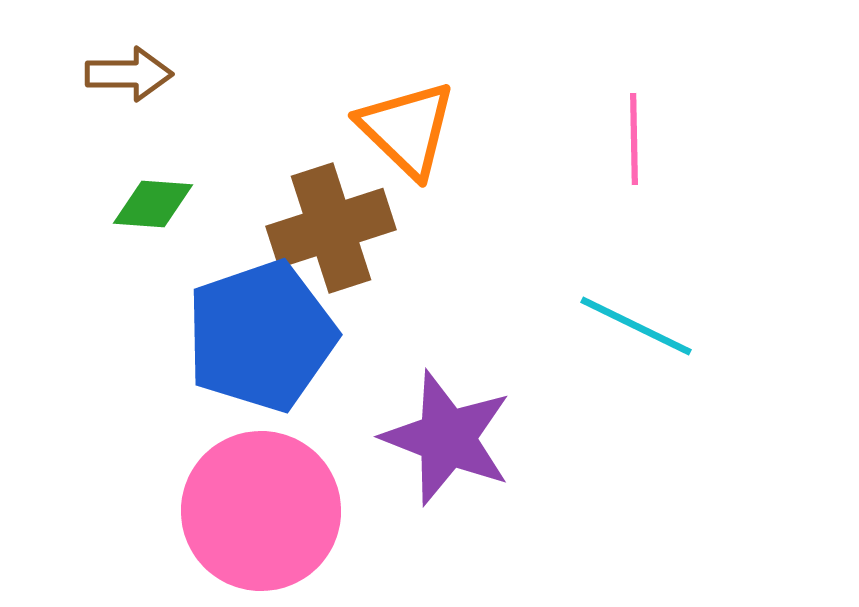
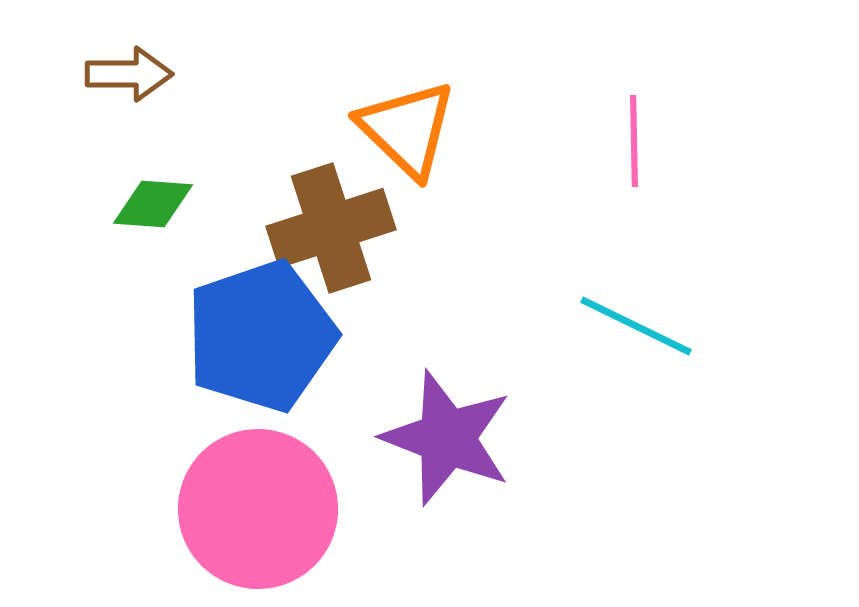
pink line: moved 2 px down
pink circle: moved 3 px left, 2 px up
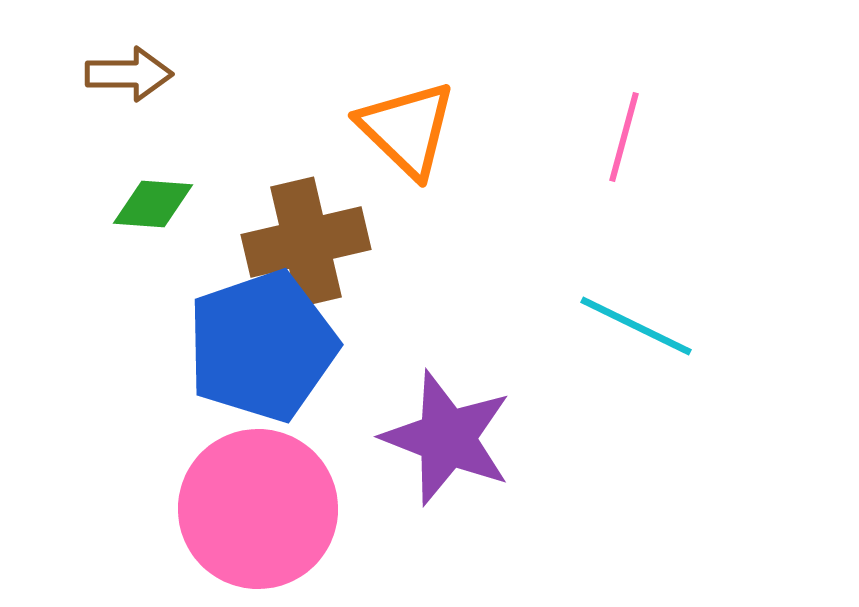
pink line: moved 10 px left, 4 px up; rotated 16 degrees clockwise
brown cross: moved 25 px left, 14 px down; rotated 5 degrees clockwise
blue pentagon: moved 1 px right, 10 px down
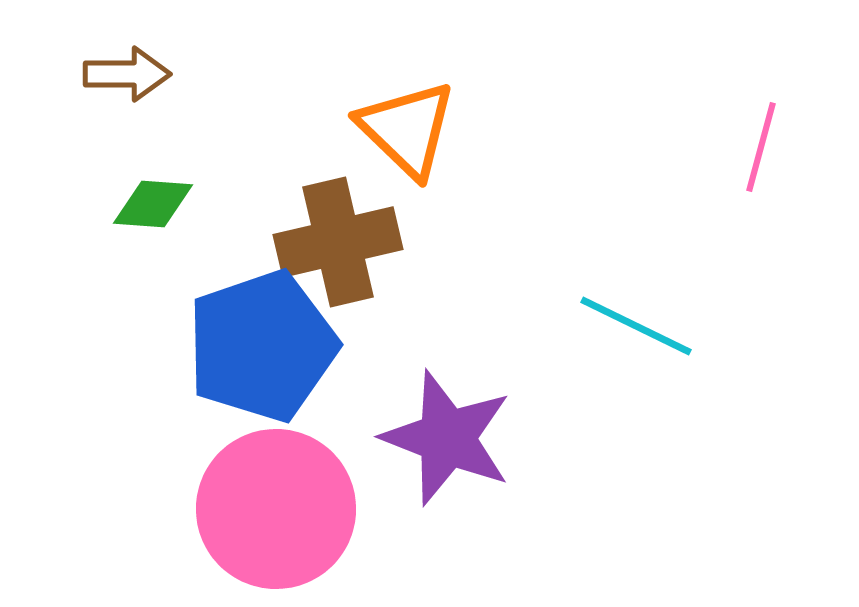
brown arrow: moved 2 px left
pink line: moved 137 px right, 10 px down
brown cross: moved 32 px right
pink circle: moved 18 px right
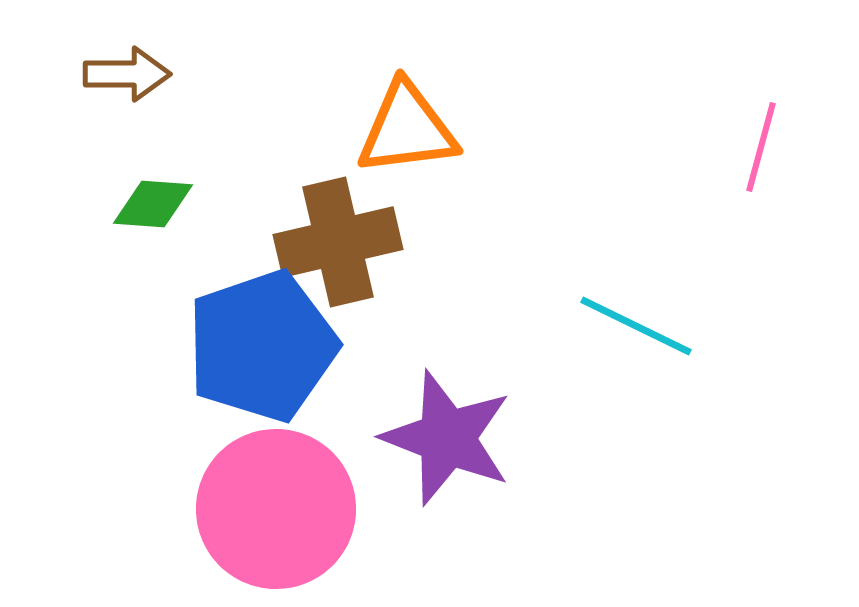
orange triangle: rotated 51 degrees counterclockwise
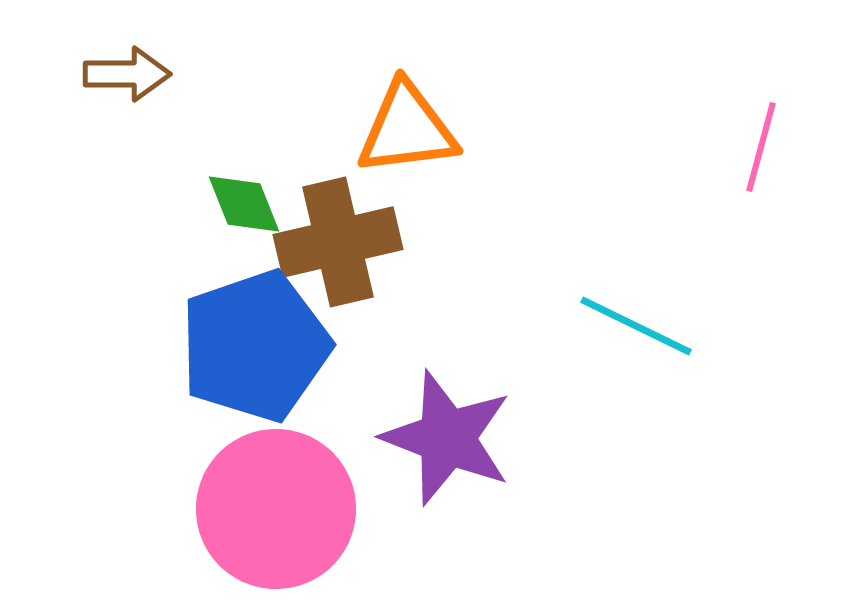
green diamond: moved 91 px right; rotated 64 degrees clockwise
blue pentagon: moved 7 px left
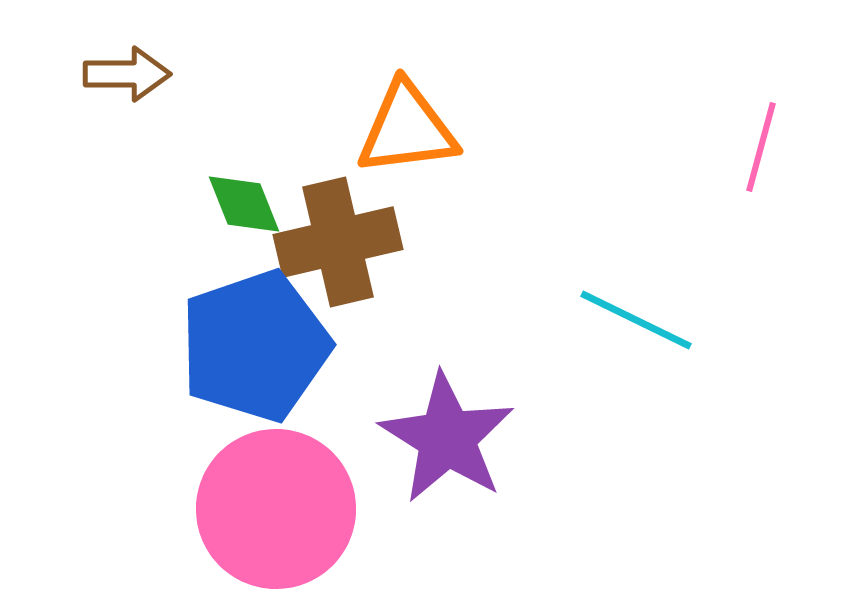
cyan line: moved 6 px up
purple star: rotated 11 degrees clockwise
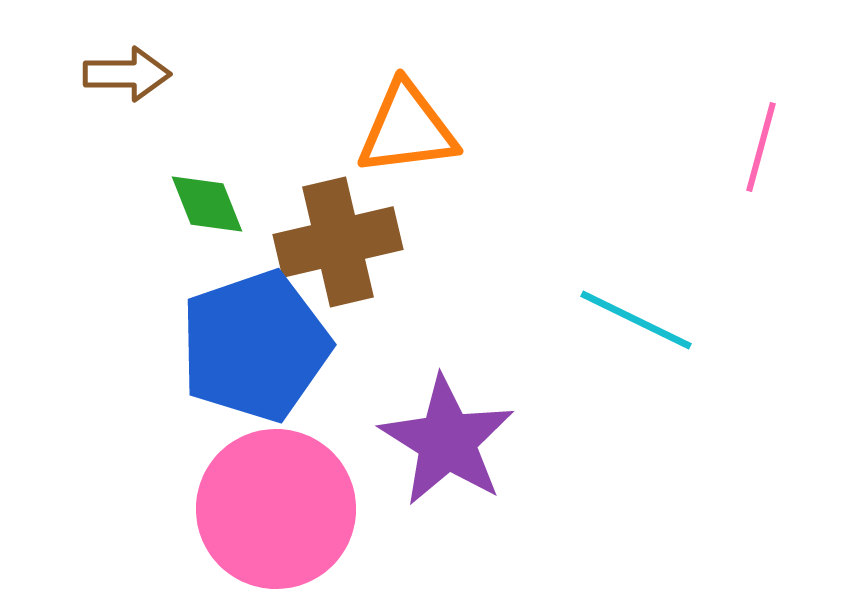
green diamond: moved 37 px left
purple star: moved 3 px down
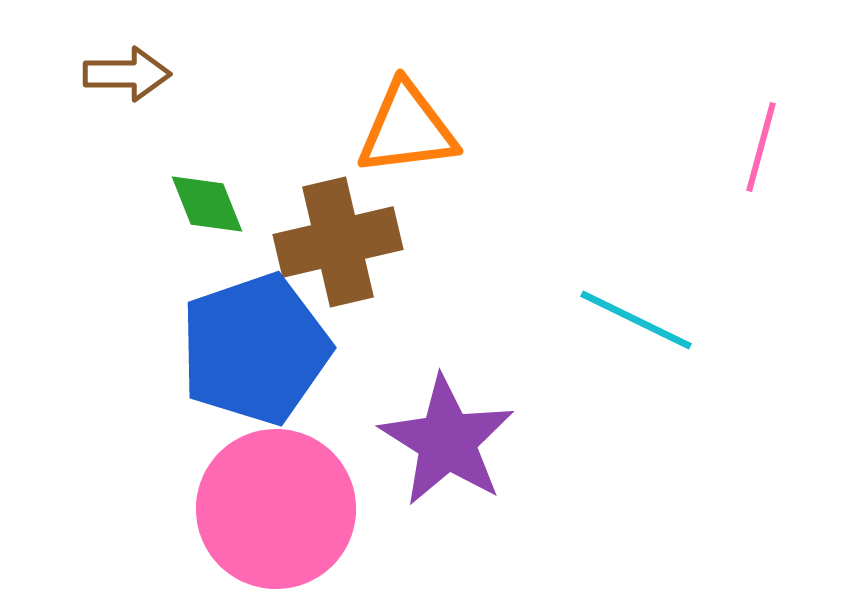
blue pentagon: moved 3 px down
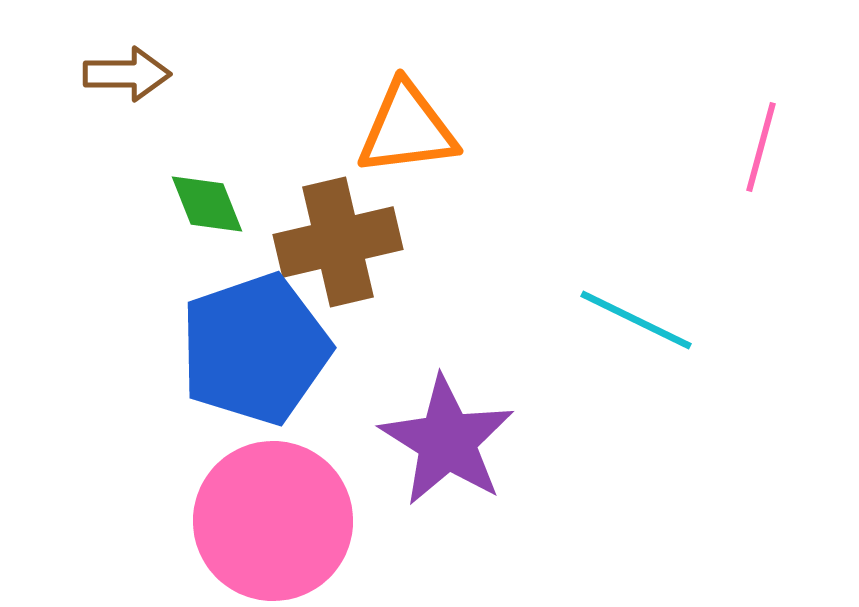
pink circle: moved 3 px left, 12 px down
